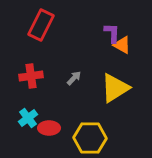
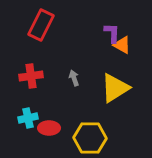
gray arrow: rotated 63 degrees counterclockwise
cyan cross: rotated 24 degrees clockwise
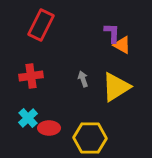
gray arrow: moved 9 px right, 1 px down
yellow triangle: moved 1 px right, 1 px up
cyan cross: rotated 30 degrees counterclockwise
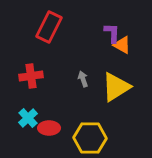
red rectangle: moved 8 px right, 2 px down
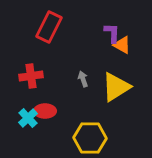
red ellipse: moved 4 px left, 17 px up
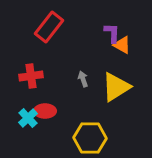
red rectangle: rotated 12 degrees clockwise
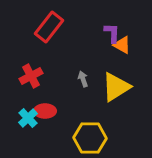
red cross: rotated 20 degrees counterclockwise
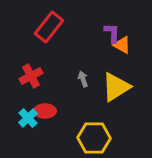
yellow hexagon: moved 4 px right
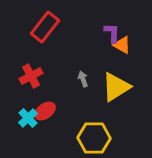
red rectangle: moved 4 px left
red ellipse: rotated 35 degrees counterclockwise
